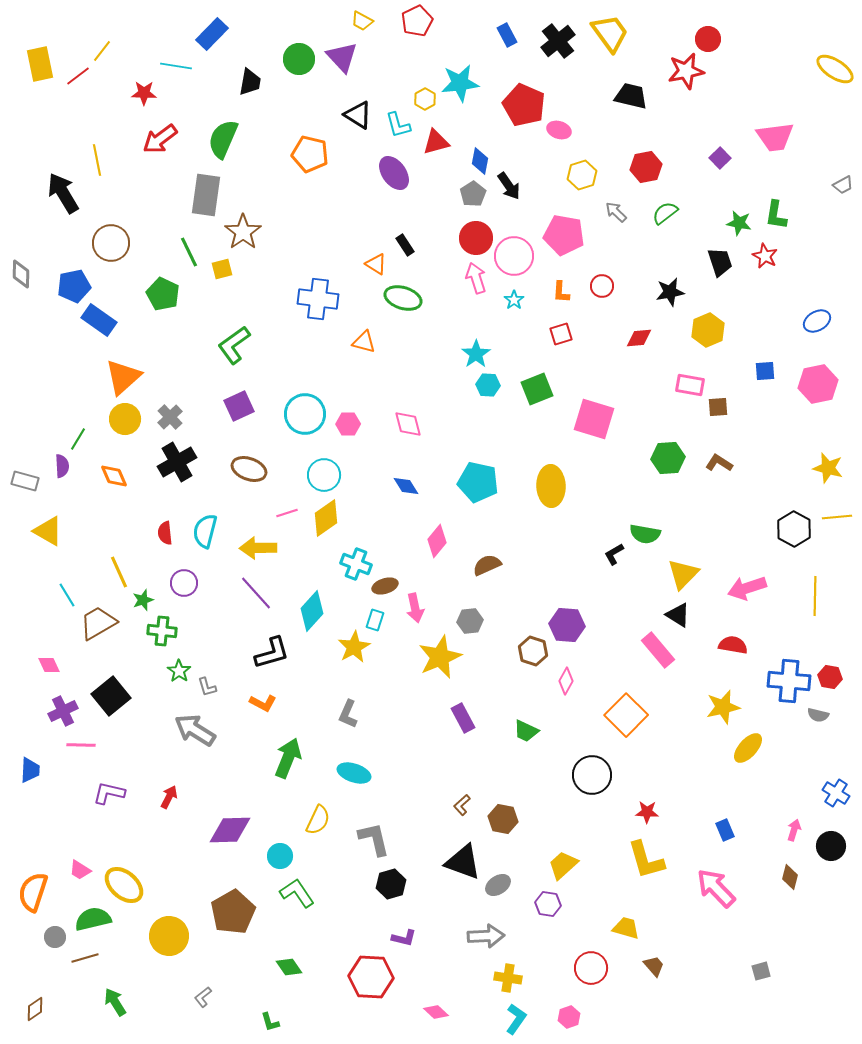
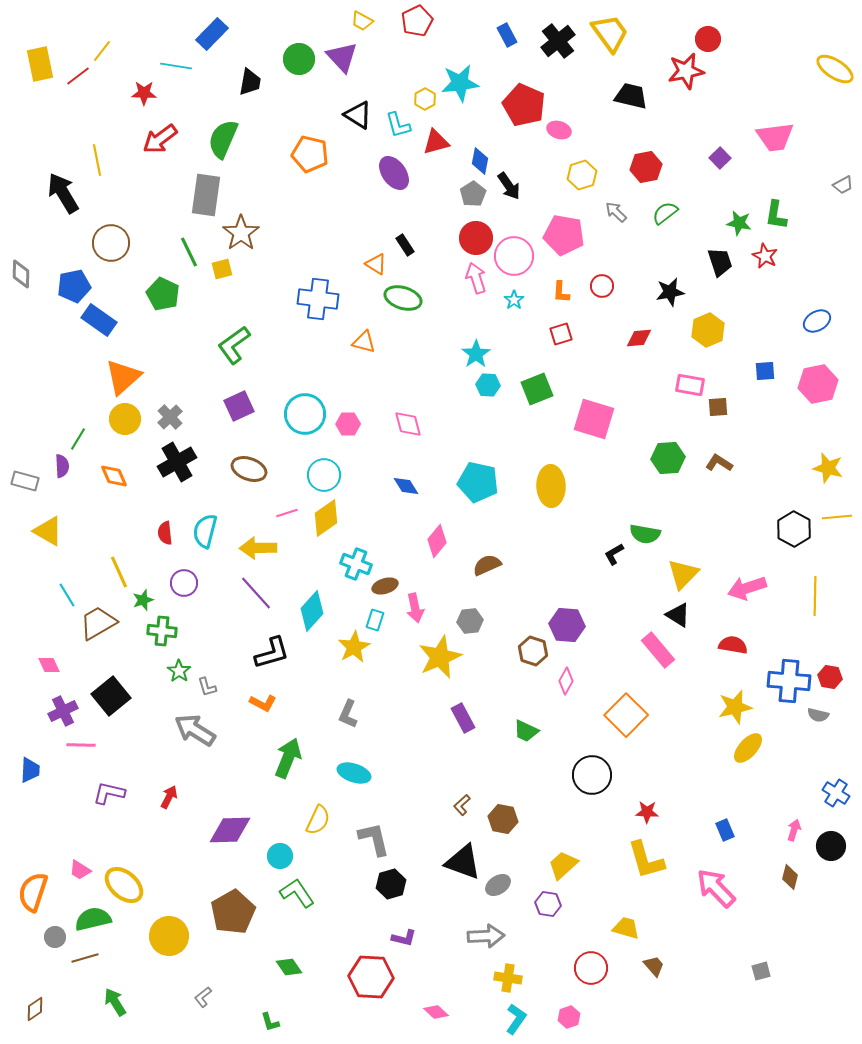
brown star at (243, 232): moved 2 px left, 1 px down
yellow star at (723, 707): moved 12 px right
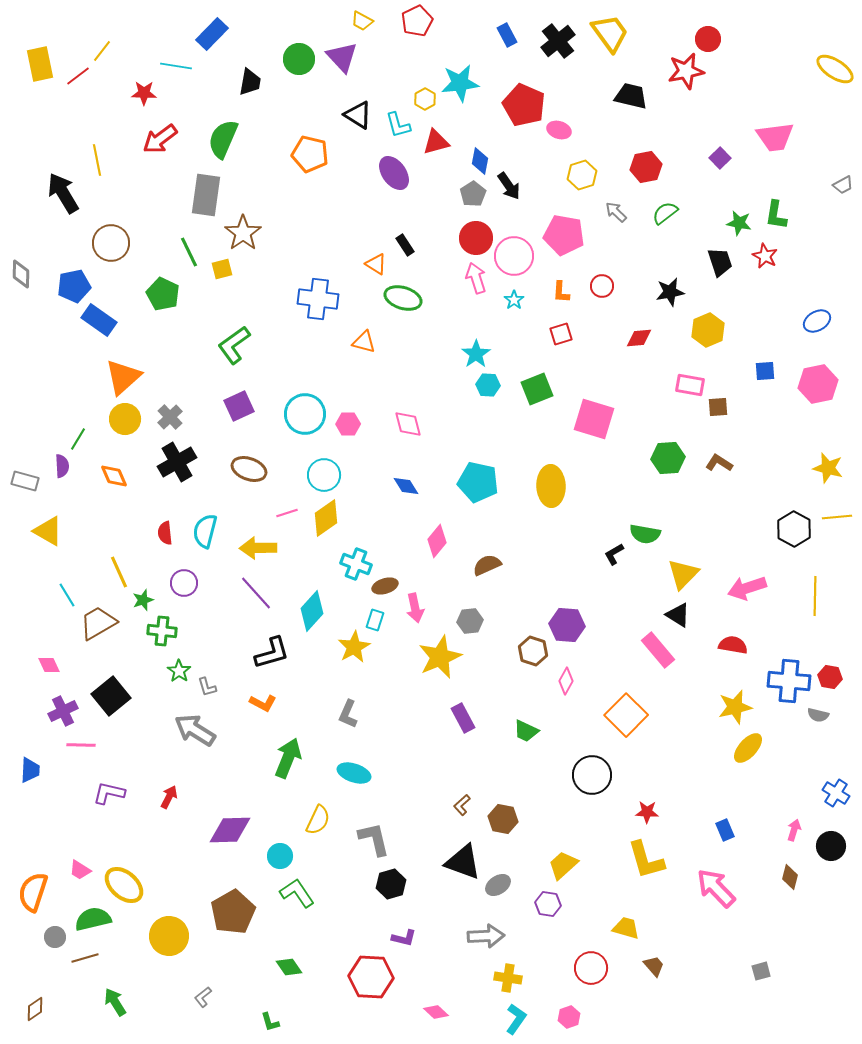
brown star at (241, 233): moved 2 px right
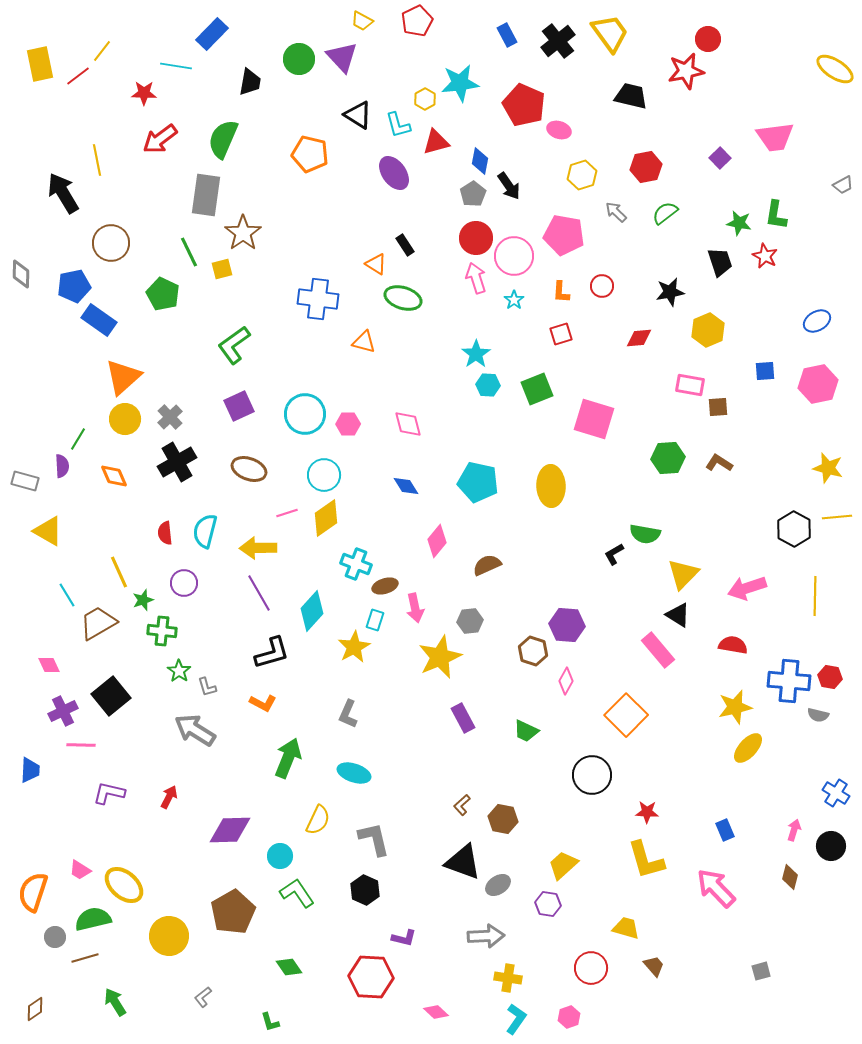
purple line at (256, 593): moved 3 px right; rotated 12 degrees clockwise
black hexagon at (391, 884): moved 26 px left, 6 px down; rotated 20 degrees counterclockwise
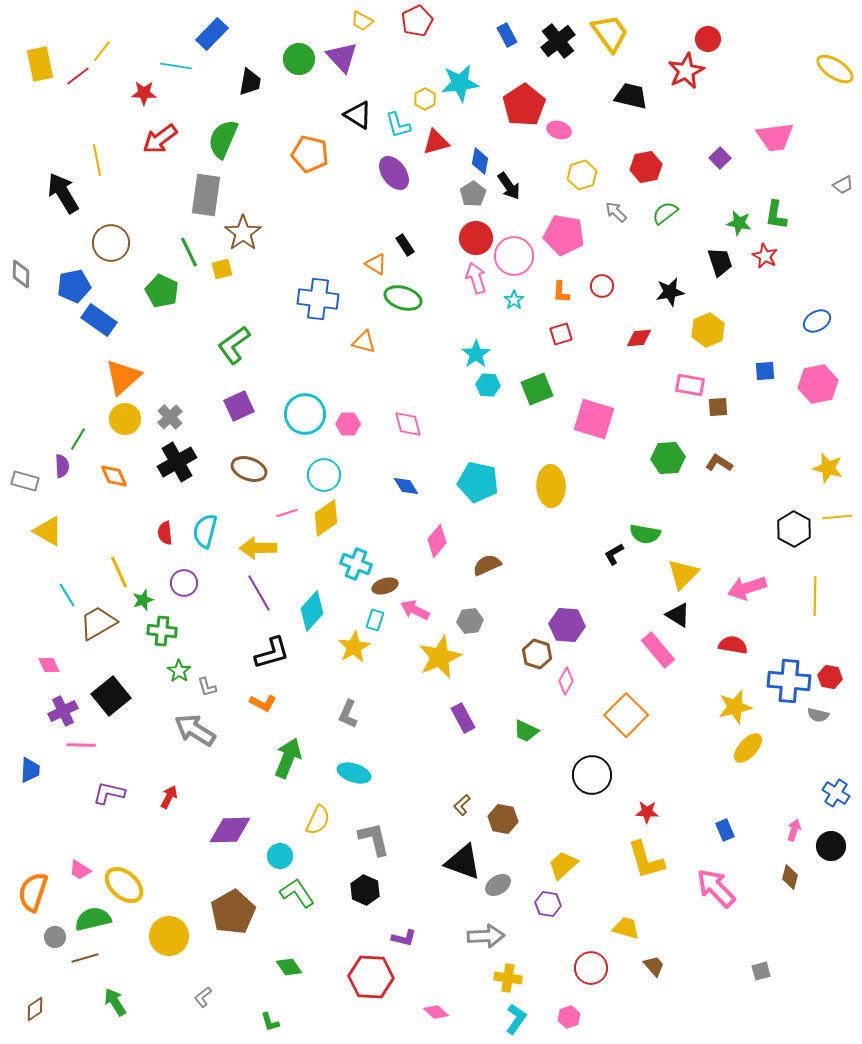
red star at (686, 71): rotated 15 degrees counterclockwise
red pentagon at (524, 105): rotated 15 degrees clockwise
green pentagon at (163, 294): moved 1 px left, 3 px up
pink arrow at (415, 608): moved 2 px down; rotated 128 degrees clockwise
brown hexagon at (533, 651): moved 4 px right, 3 px down
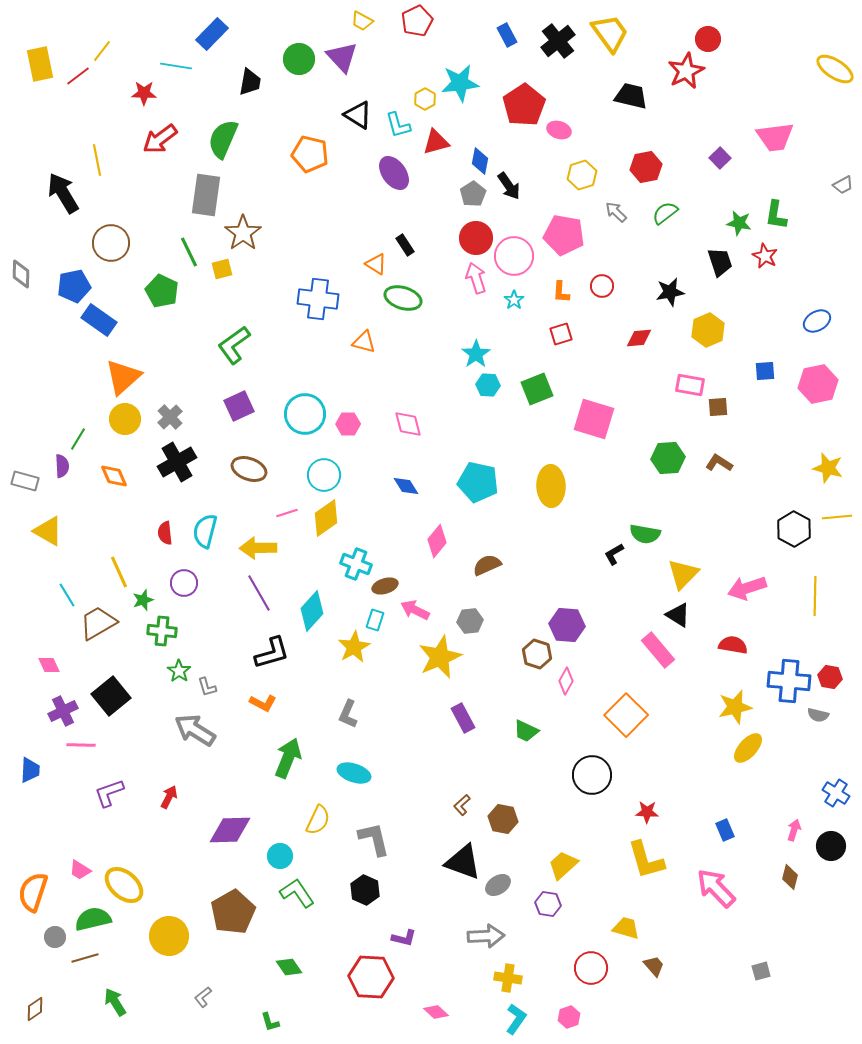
purple L-shape at (109, 793): rotated 32 degrees counterclockwise
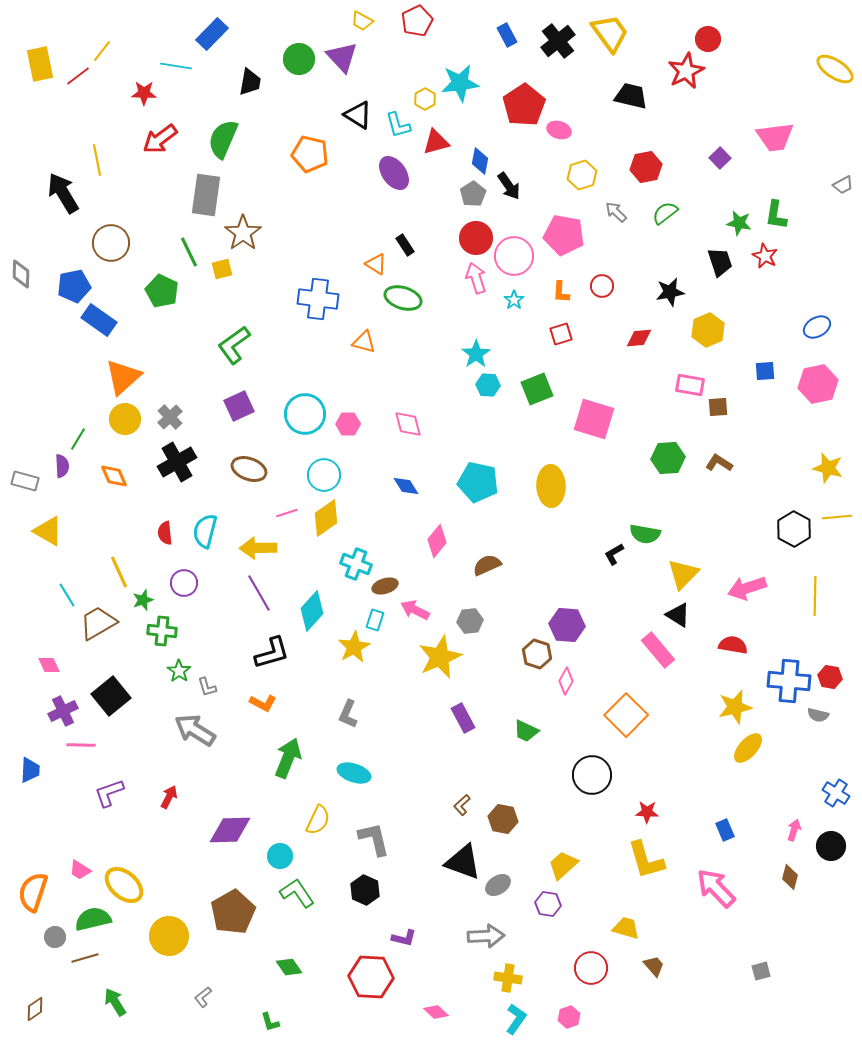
blue ellipse at (817, 321): moved 6 px down
